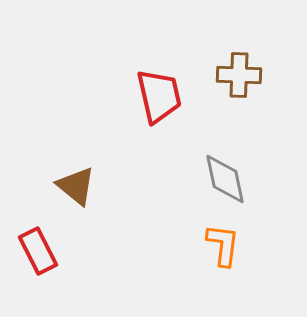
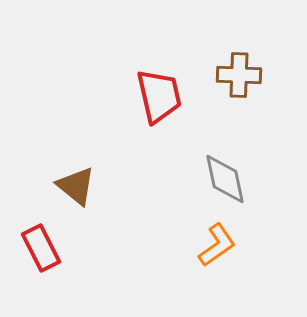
orange L-shape: moved 6 px left; rotated 48 degrees clockwise
red rectangle: moved 3 px right, 3 px up
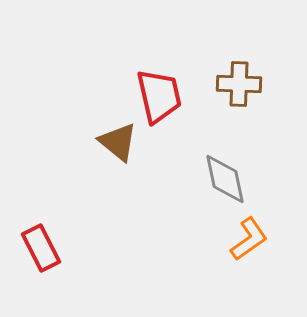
brown cross: moved 9 px down
brown triangle: moved 42 px right, 44 px up
orange L-shape: moved 32 px right, 6 px up
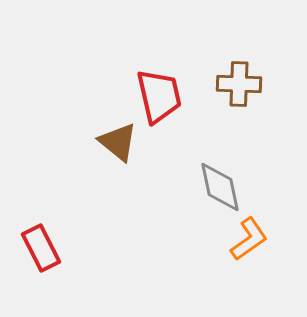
gray diamond: moved 5 px left, 8 px down
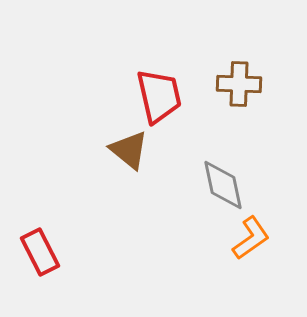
brown triangle: moved 11 px right, 8 px down
gray diamond: moved 3 px right, 2 px up
orange L-shape: moved 2 px right, 1 px up
red rectangle: moved 1 px left, 4 px down
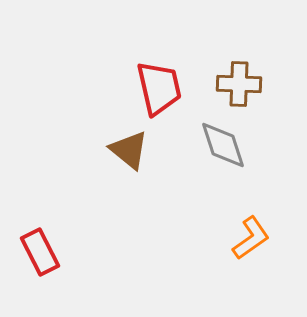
red trapezoid: moved 8 px up
gray diamond: moved 40 px up; rotated 6 degrees counterclockwise
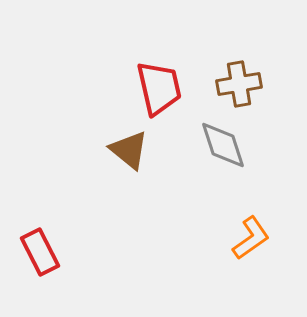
brown cross: rotated 12 degrees counterclockwise
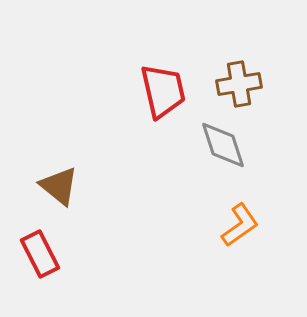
red trapezoid: moved 4 px right, 3 px down
brown triangle: moved 70 px left, 36 px down
orange L-shape: moved 11 px left, 13 px up
red rectangle: moved 2 px down
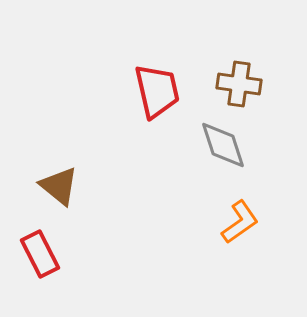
brown cross: rotated 18 degrees clockwise
red trapezoid: moved 6 px left
orange L-shape: moved 3 px up
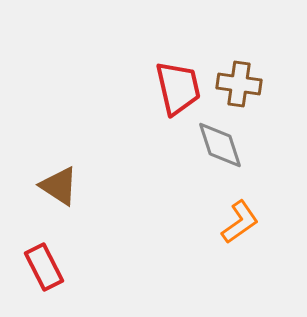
red trapezoid: moved 21 px right, 3 px up
gray diamond: moved 3 px left
brown triangle: rotated 6 degrees counterclockwise
red rectangle: moved 4 px right, 13 px down
